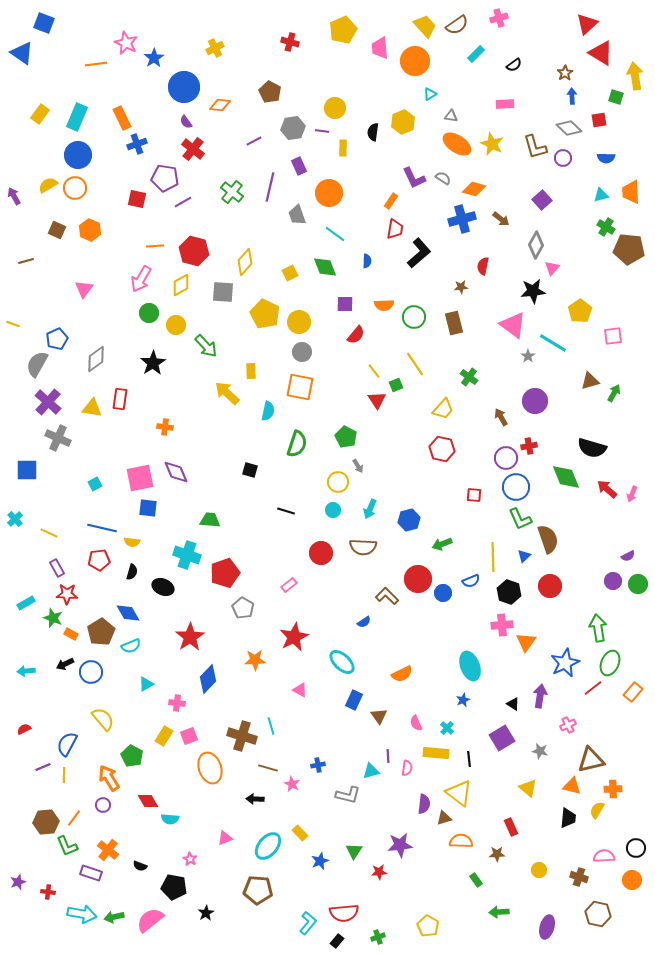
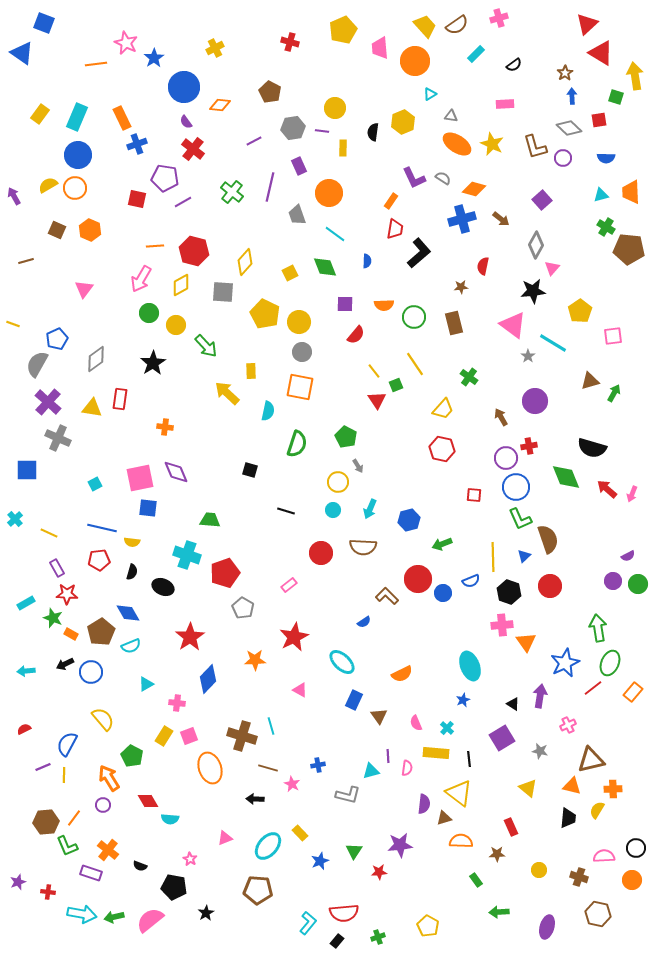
orange triangle at (526, 642): rotated 10 degrees counterclockwise
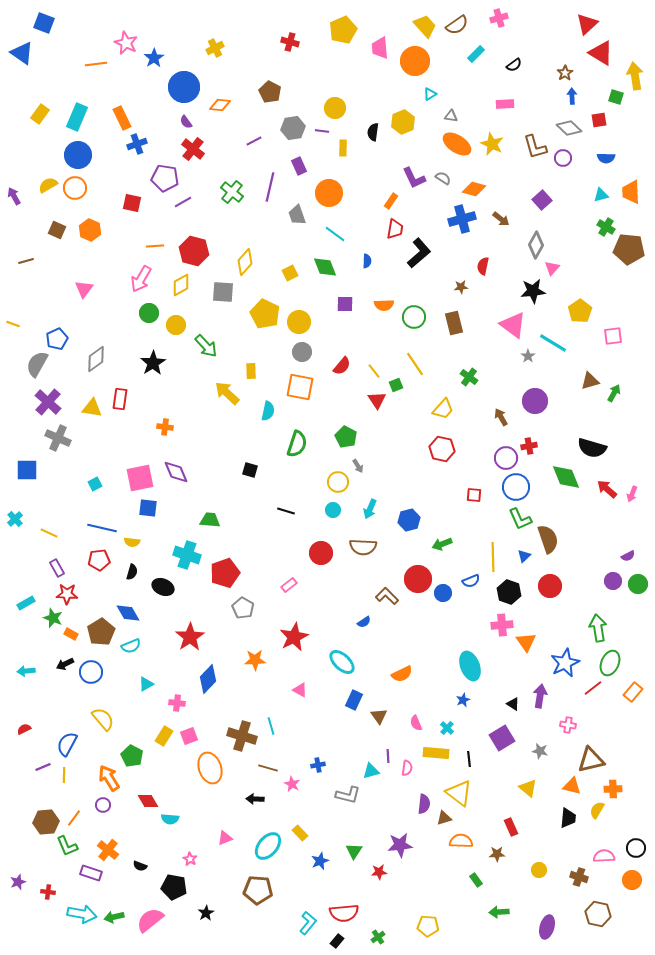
red square at (137, 199): moved 5 px left, 4 px down
red semicircle at (356, 335): moved 14 px left, 31 px down
pink cross at (568, 725): rotated 35 degrees clockwise
yellow pentagon at (428, 926): rotated 25 degrees counterclockwise
green cross at (378, 937): rotated 16 degrees counterclockwise
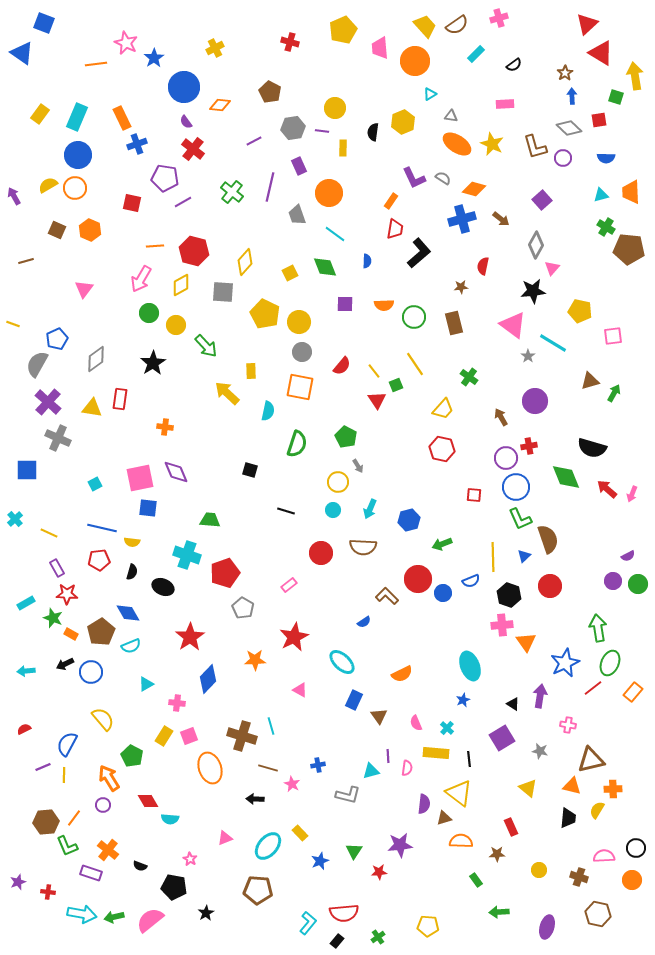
yellow pentagon at (580, 311): rotated 25 degrees counterclockwise
black hexagon at (509, 592): moved 3 px down
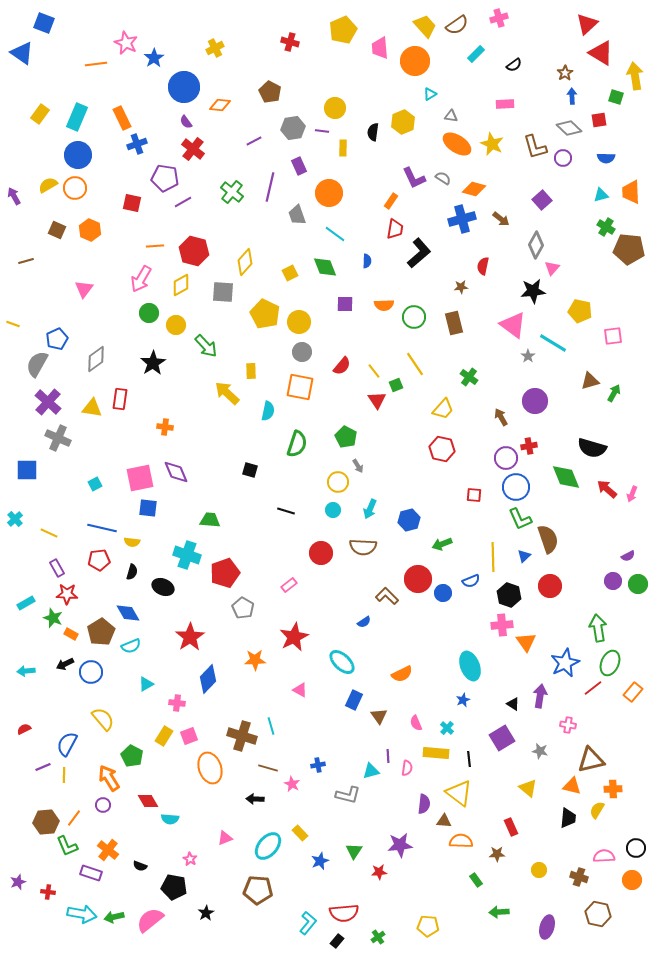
brown triangle at (444, 818): moved 3 px down; rotated 21 degrees clockwise
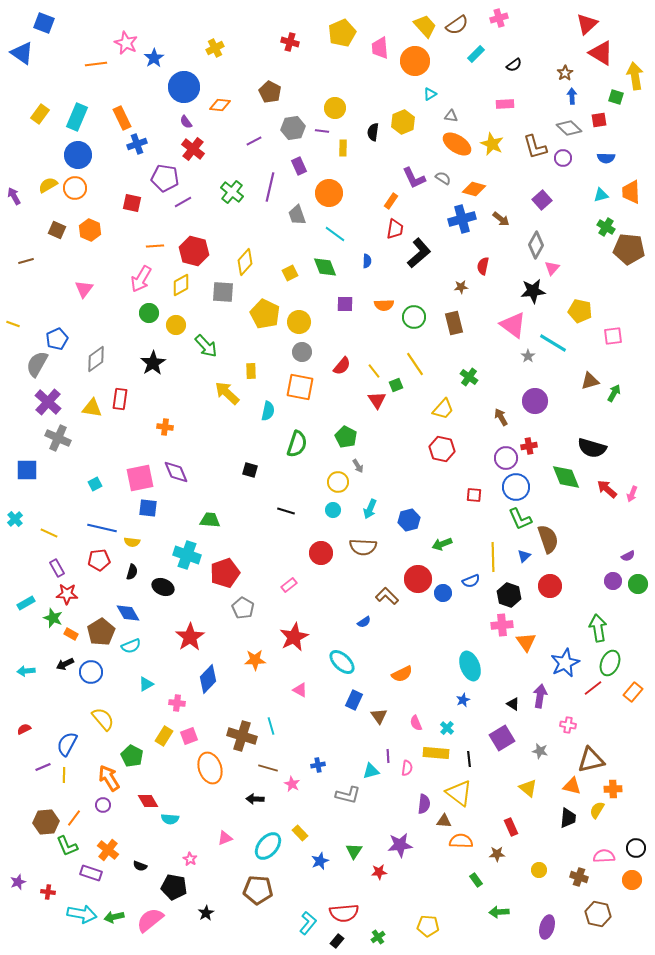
yellow pentagon at (343, 30): moved 1 px left, 3 px down
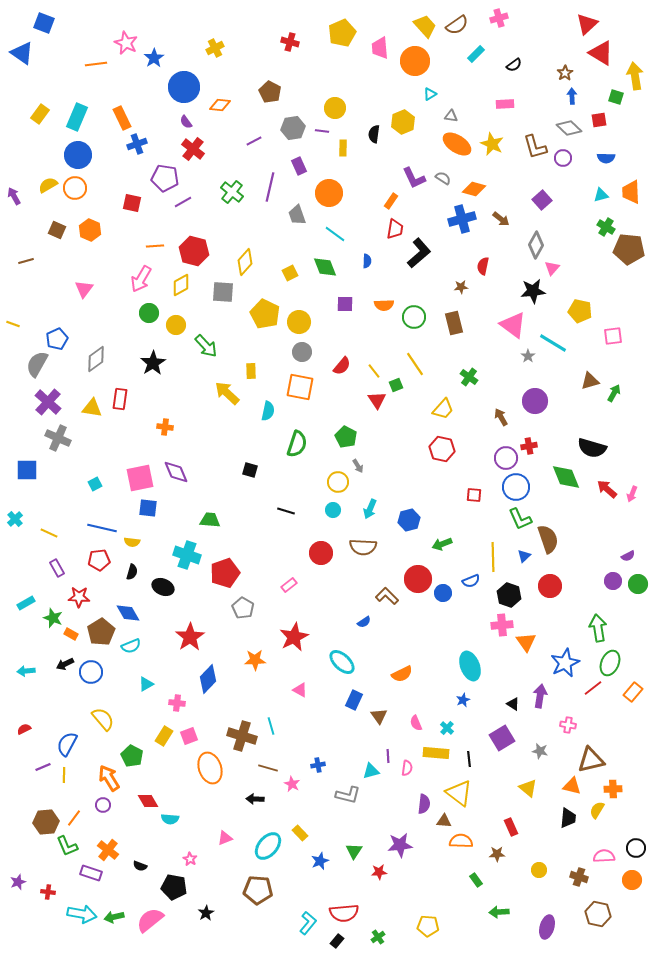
black semicircle at (373, 132): moved 1 px right, 2 px down
red star at (67, 594): moved 12 px right, 3 px down
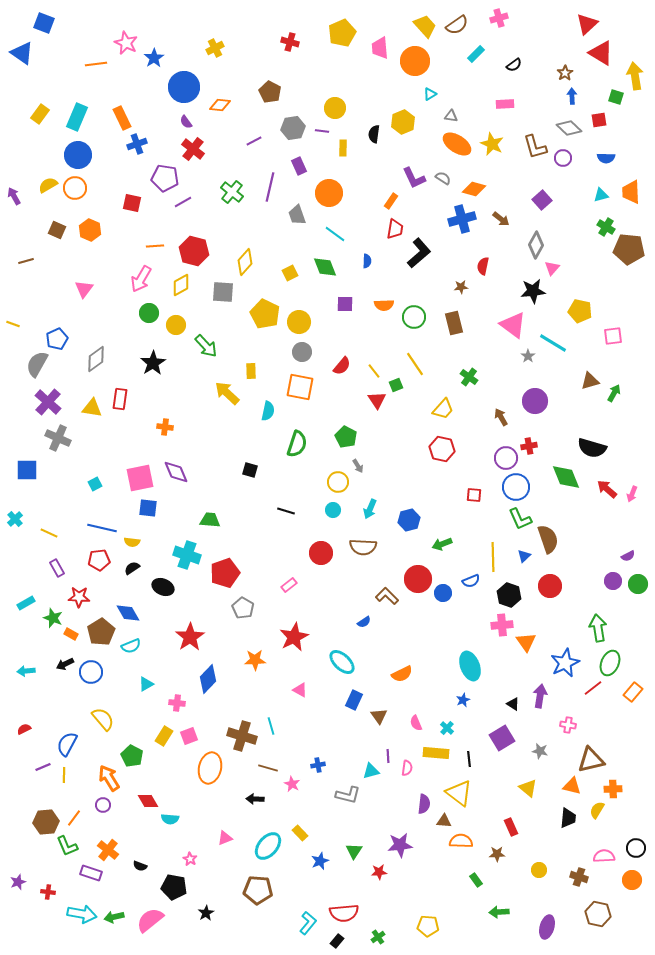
black semicircle at (132, 572): moved 4 px up; rotated 140 degrees counterclockwise
orange ellipse at (210, 768): rotated 32 degrees clockwise
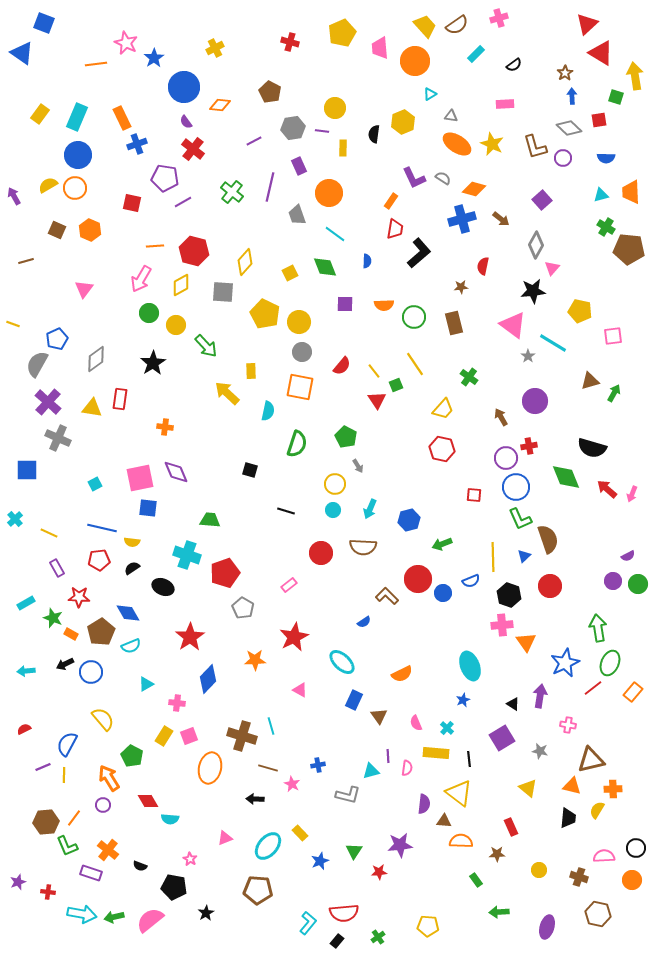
yellow circle at (338, 482): moved 3 px left, 2 px down
